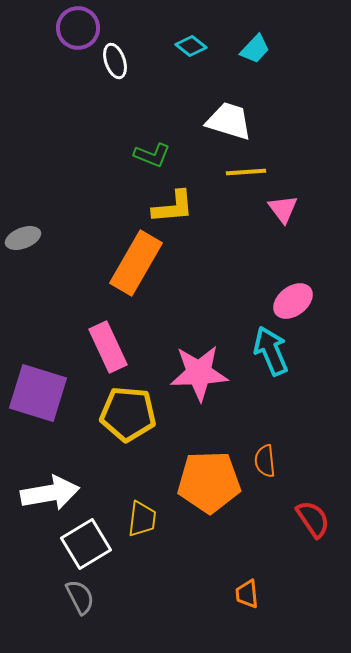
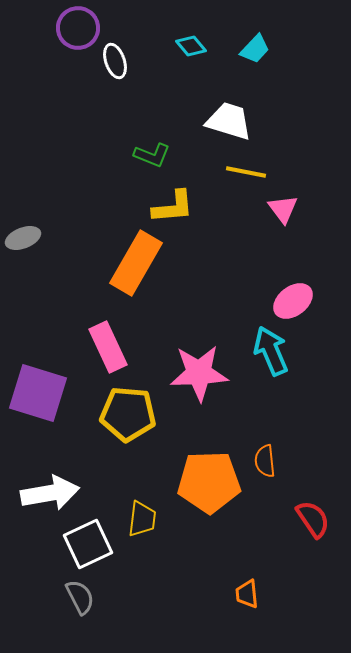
cyan diamond: rotated 12 degrees clockwise
yellow line: rotated 15 degrees clockwise
white square: moved 2 px right; rotated 6 degrees clockwise
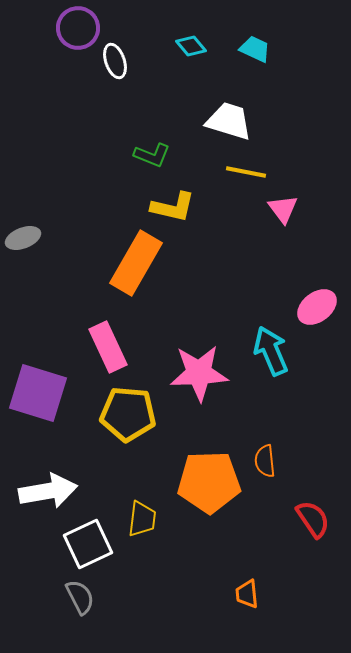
cyan trapezoid: rotated 108 degrees counterclockwise
yellow L-shape: rotated 18 degrees clockwise
pink ellipse: moved 24 px right, 6 px down
white arrow: moved 2 px left, 2 px up
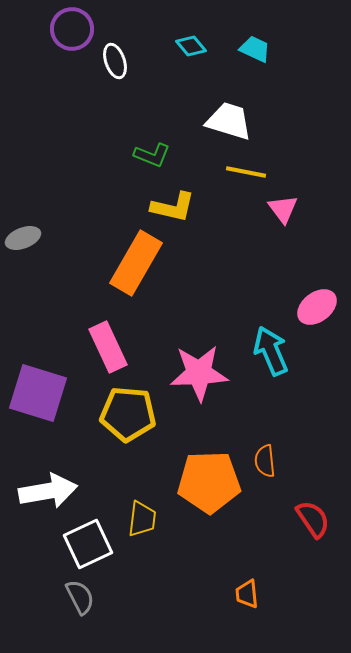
purple circle: moved 6 px left, 1 px down
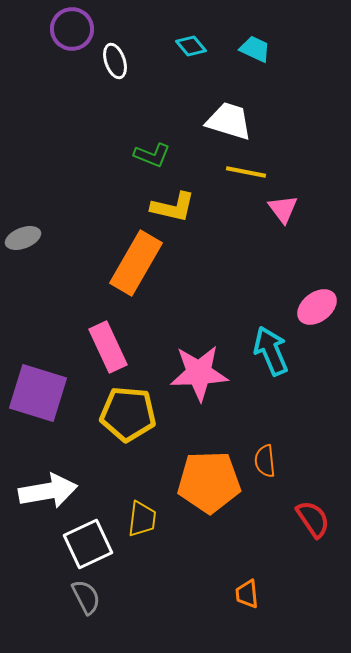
gray semicircle: moved 6 px right
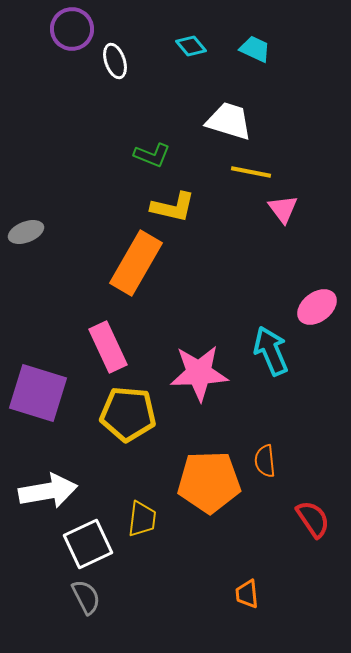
yellow line: moved 5 px right
gray ellipse: moved 3 px right, 6 px up
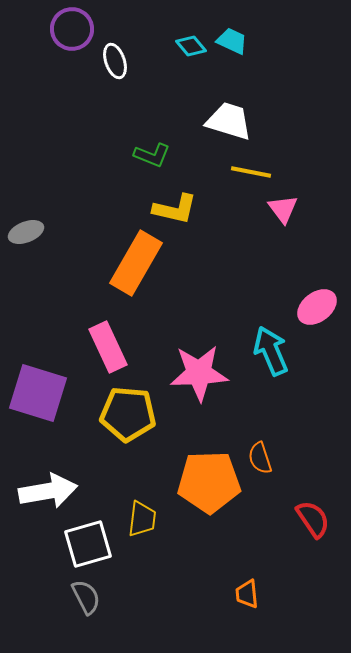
cyan trapezoid: moved 23 px left, 8 px up
yellow L-shape: moved 2 px right, 2 px down
orange semicircle: moved 5 px left, 3 px up; rotated 12 degrees counterclockwise
white square: rotated 9 degrees clockwise
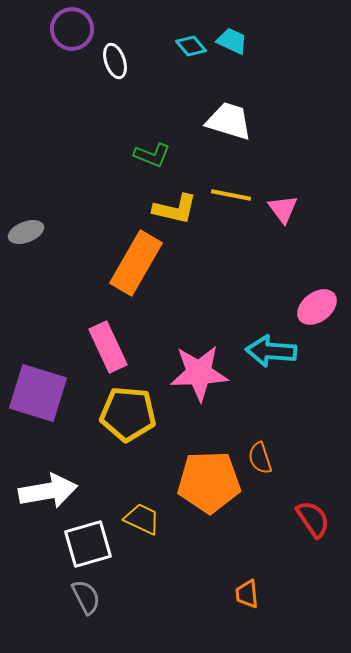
yellow line: moved 20 px left, 23 px down
cyan arrow: rotated 63 degrees counterclockwise
yellow trapezoid: rotated 72 degrees counterclockwise
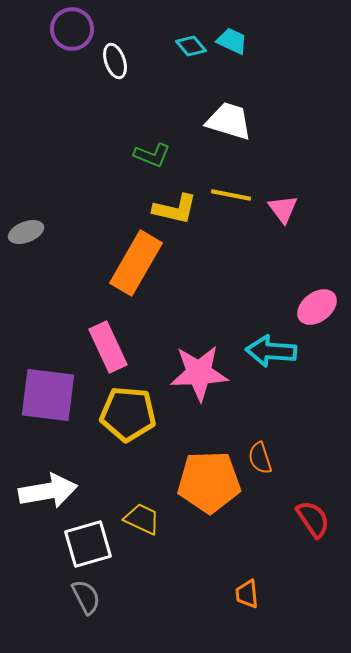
purple square: moved 10 px right, 2 px down; rotated 10 degrees counterclockwise
